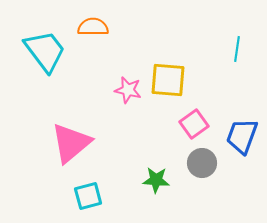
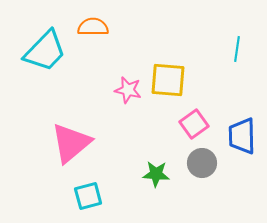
cyan trapezoid: rotated 81 degrees clockwise
blue trapezoid: rotated 21 degrees counterclockwise
green star: moved 6 px up
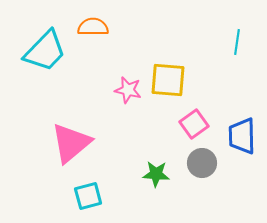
cyan line: moved 7 px up
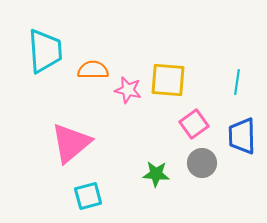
orange semicircle: moved 43 px down
cyan line: moved 40 px down
cyan trapezoid: rotated 48 degrees counterclockwise
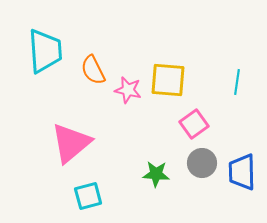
orange semicircle: rotated 116 degrees counterclockwise
blue trapezoid: moved 36 px down
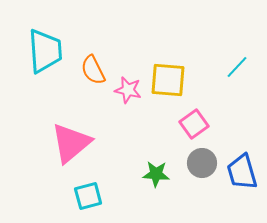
cyan line: moved 15 px up; rotated 35 degrees clockwise
blue trapezoid: rotated 15 degrees counterclockwise
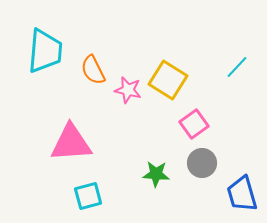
cyan trapezoid: rotated 9 degrees clockwise
yellow square: rotated 27 degrees clockwise
pink triangle: rotated 36 degrees clockwise
blue trapezoid: moved 22 px down
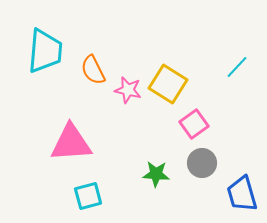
yellow square: moved 4 px down
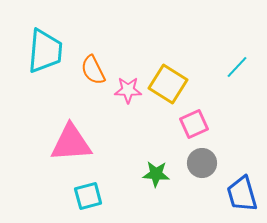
pink star: rotated 12 degrees counterclockwise
pink square: rotated 12 degrees clockwise
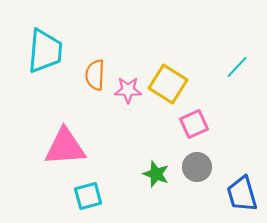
orange semicircle: moved 2 px right, 5 px down; rotated 28 degrees clockwise
pink triangle: moved 6 px left, 4 px down
gray circle: moved 5 px left, 4 px down
green star: rotated 16 degrees clockwise
